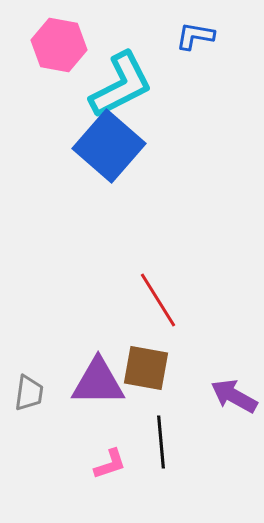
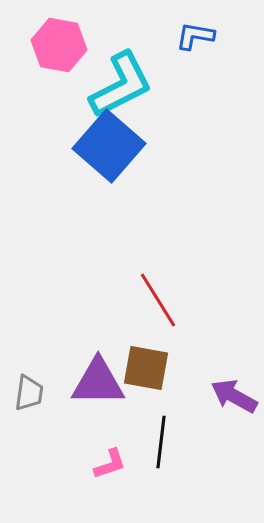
black line: rotated 12 degrees clockwise
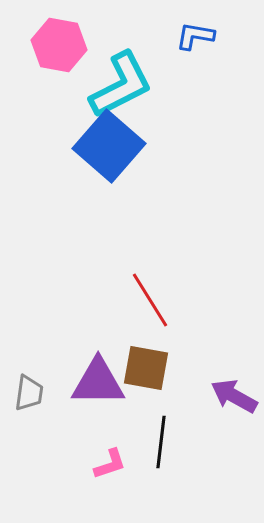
red line: moved 8 px left
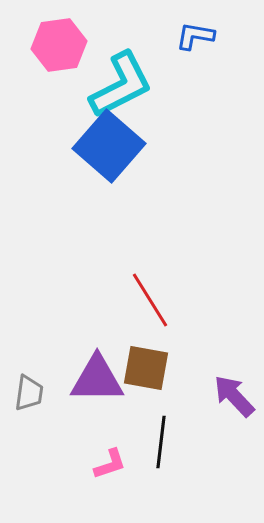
pink hexagon: rotated 18 degrees counterclockwise
purple triangle: moved 1 px left, 3 px up
purple arrow: rotated 18 degrees clockwise
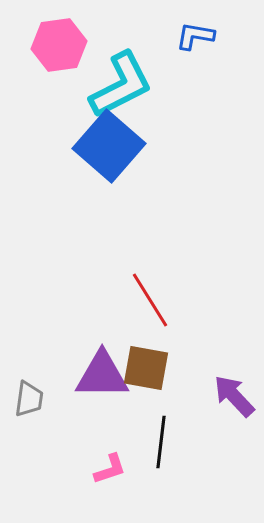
purple triangle: moved 5 px right, 4 px up
gray trapezoid: moved 6 px down
pink L-shape: moved 5 px down
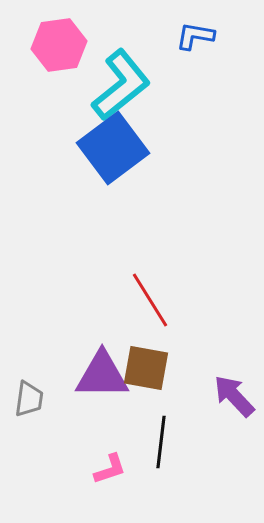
cyan L-shape: rotated 12 degrees counterclockwise
blue square: moved 4 px right, 2 px down; rotated 12 degrees clockwise
